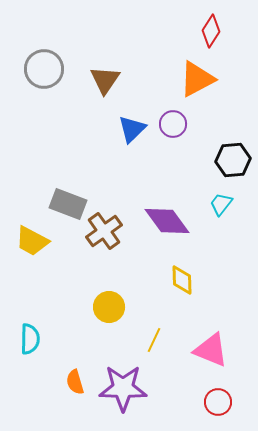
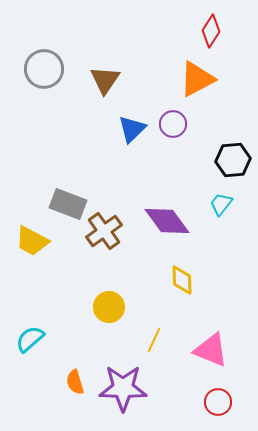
cyan semicircle: rotated 132 degrees counterclockwise
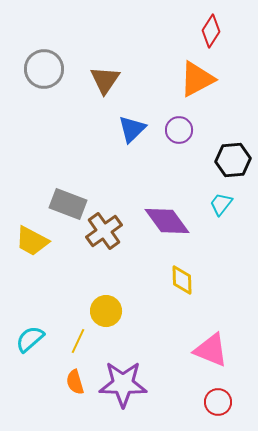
purple circle: moved 6 px right, 6 px down
yellow circle: moved 3 px left, 4 px down
yellow line: moved 76 px left, 1 px down
purple star: moved 4 px up
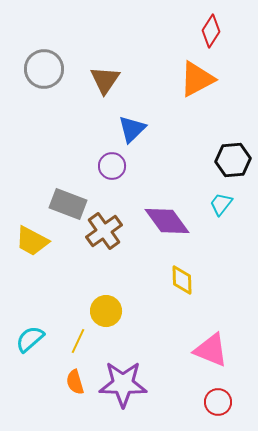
purple circle: moved 67 px left, 36 px down
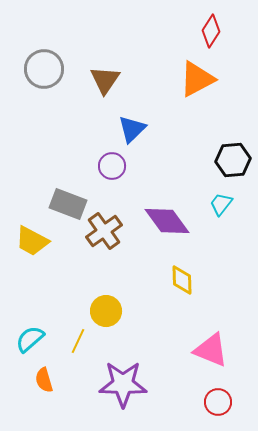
orange semicircle: moved 31 px left, 2 px up
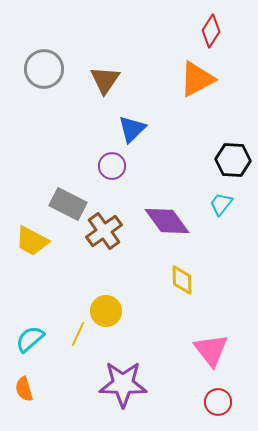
black hexagon: rotated 8 degrees clockwise
gray rectangle: rotated 6 degrees clockwise
yellow line: moved 7 px up
pink triangle: rotated 30 degrees clockwise
orange semicircle: moved 20 px left, 9 px down
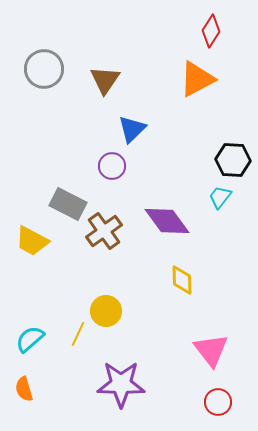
cyan trapezoid: moved 1 px left, 7 px up
purple star: moved 2 px left
